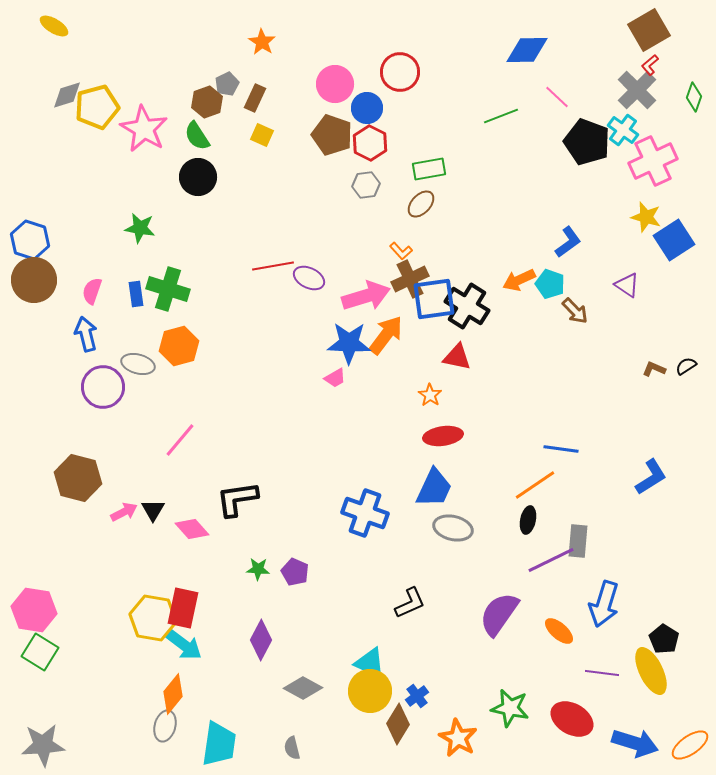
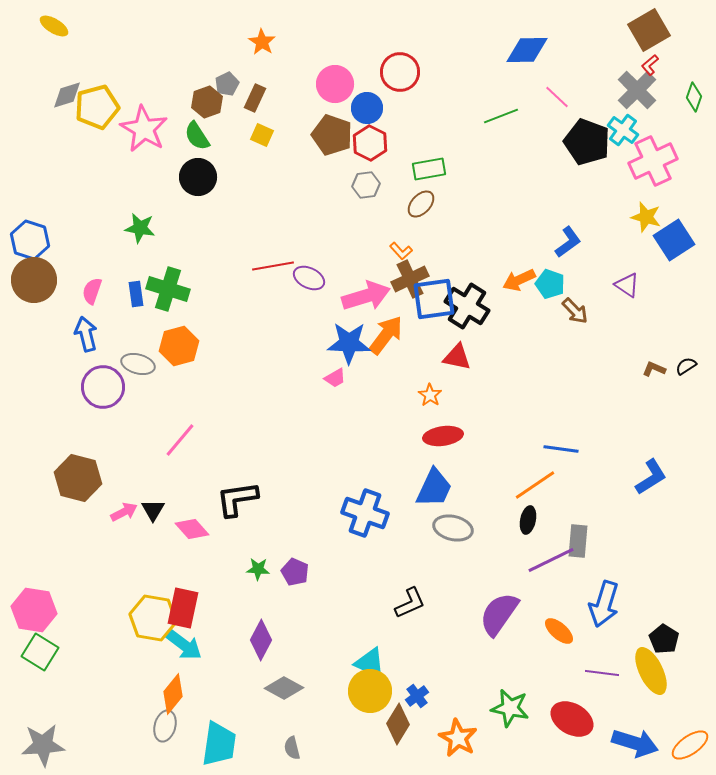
gray diamond at (303, 688): moved 19 px left
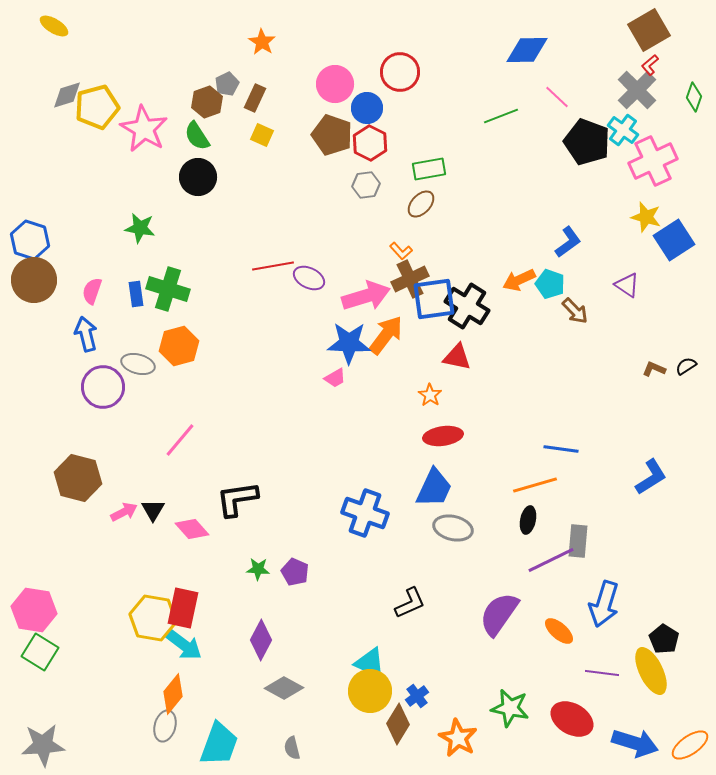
orange line at (535, 485): rotated 18 degrees clockwise
cyan trapezoid at (219, 744): rotated 12 degrees clockwise
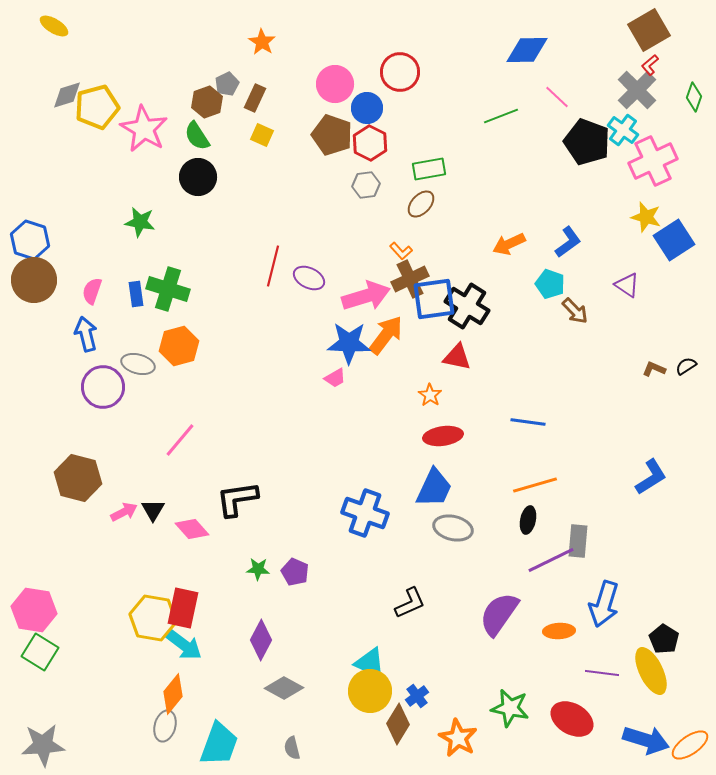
green star at (140, 228): moved 6 px up
red line at (273, 266): rotated 66 degrees counterclockwise
orange arrow at (519, 280): moved 10 px left, 36 px up
blue line at (561, 449): moved 33 px left, 27 px up
orange ellipse at (559, 631): rotated 44 degrees counterclockwise
blue arrow at (635, 743): moved 11 px right, 3 px up
